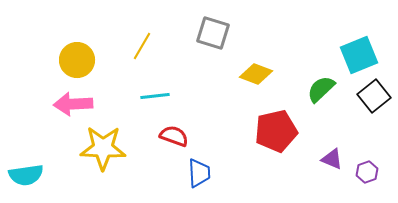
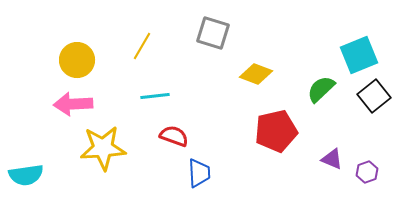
yellow star: rotated 6 degrees counterclockwise
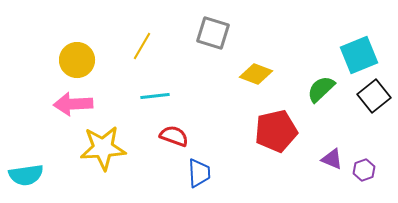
purple hexagon: moved 3 px left, 2 px up
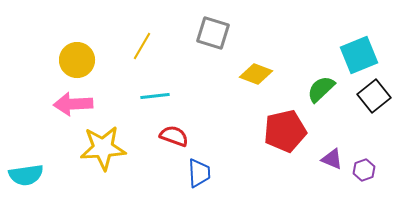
red pentagon: moved 9 px right
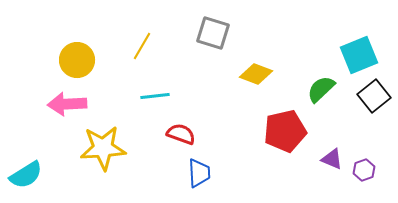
pink arrow: moved 6 px left
red semicircle: moved 7 px right, 2 px up
cyan semicircle: rotated 24 degrees counterclockwise
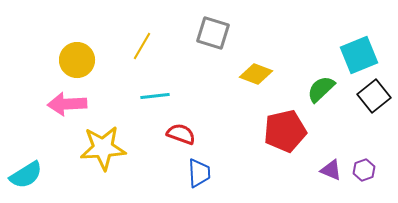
purple triangle: moved 1 px left, 11 px down
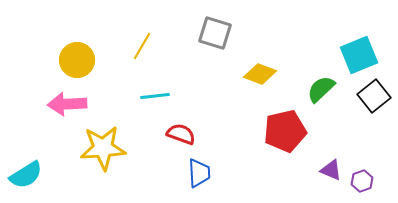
gray square: moved 2 px right
yellow diamond: moved 4 px right
purple hexagon: moved 2 px left, 11 px down
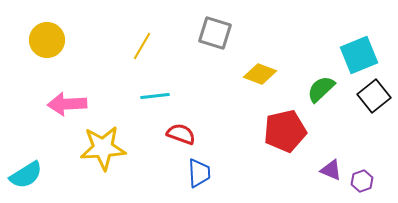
yellow circle: moved 30 px left, 20 px up
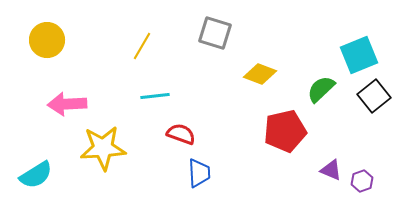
cyan semicircle: moved 10 px right
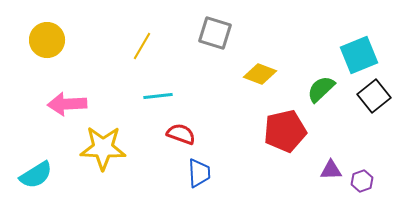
cyan line: moved 3 px right
yellow star: rotated 6 degrees clockwise
purple triangle: rotated 25 degrees counterclockwise
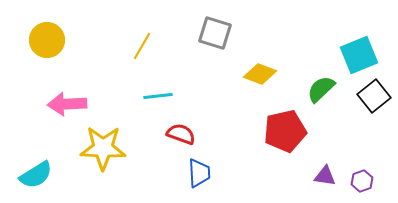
purple triangle: moved 6 px left, 6 px down; rotated 10 degrees clockwise
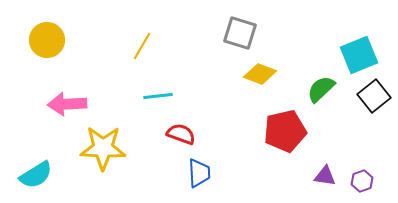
gray square: moved 25 px right
